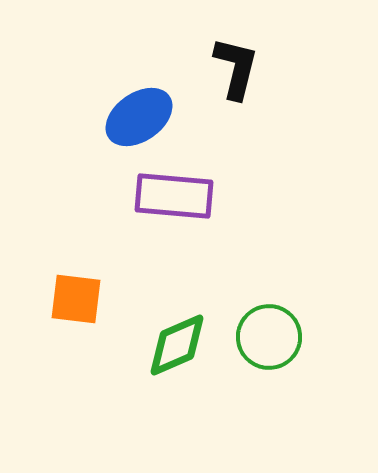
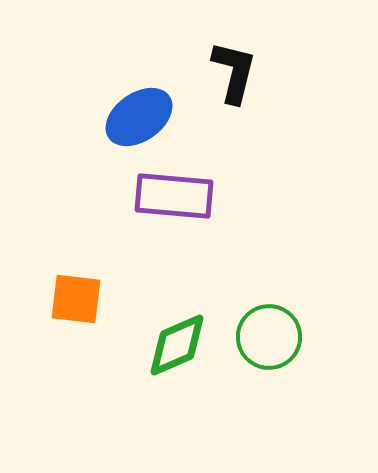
black L-shape: moved 2 px left, 4 px down
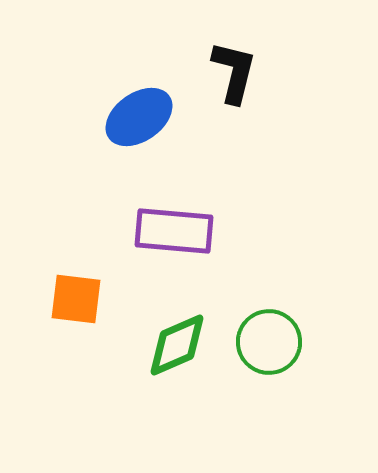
purple rectangle: moved 35 px down
green circle: moved 5 px down
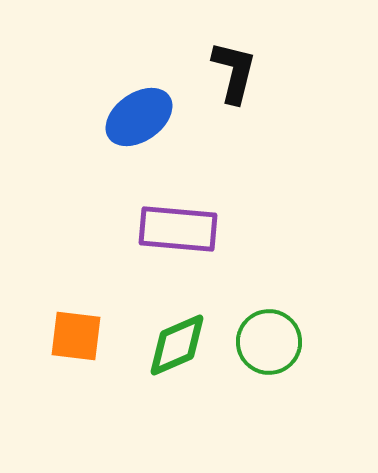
purple rectangle: moved 4 px right, 2 px up
orange square: moved 37 px down
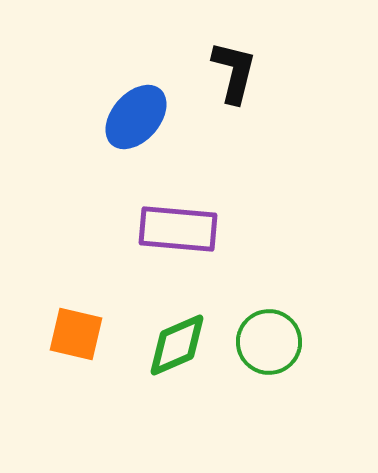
blue ellipse: moved 3 px left; rotated 14 degrees counterclockwise
orange square: moved 2 px up; rotated 6 degrees clockwise
